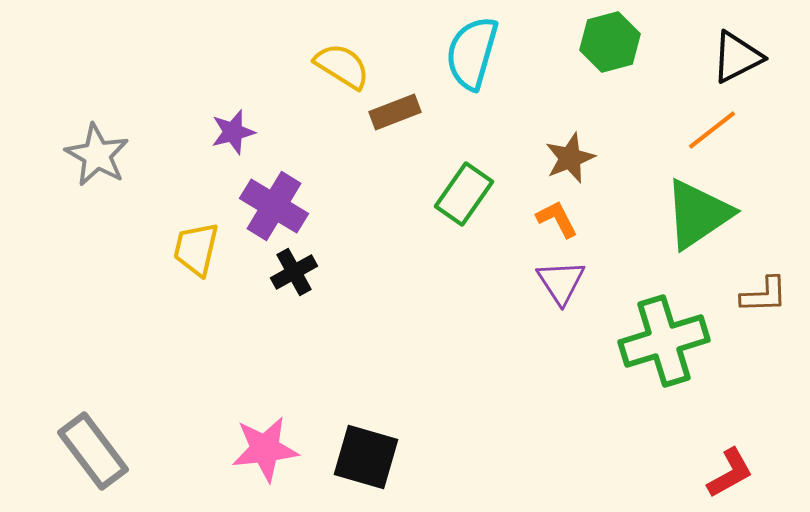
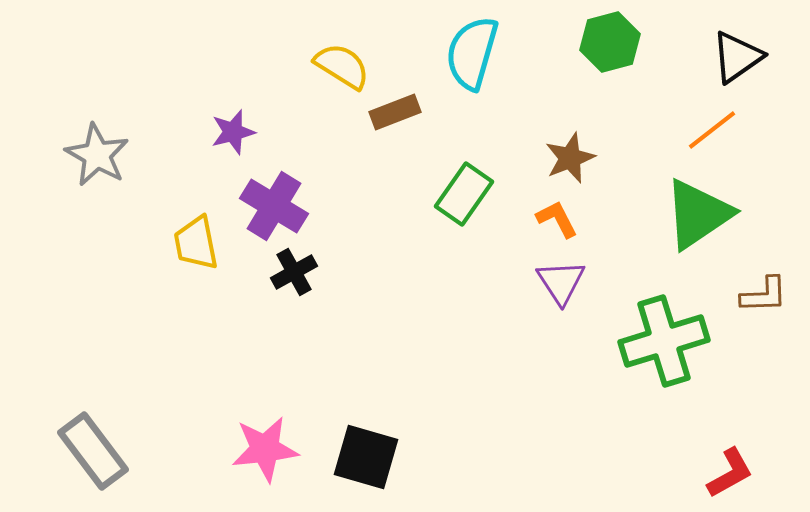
black triangle: rotated 8 degrees counterclockwise
yellow trapezoid: moved 6 px up; rotated 24 degrees counterclockwise
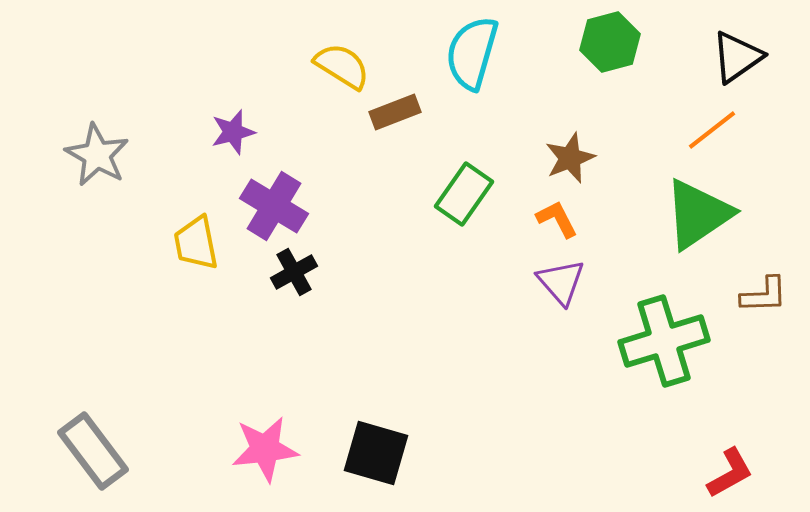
purple triangle: rotated 8 degrees counterclockwise
black square: moved 10 px right, 4 px up
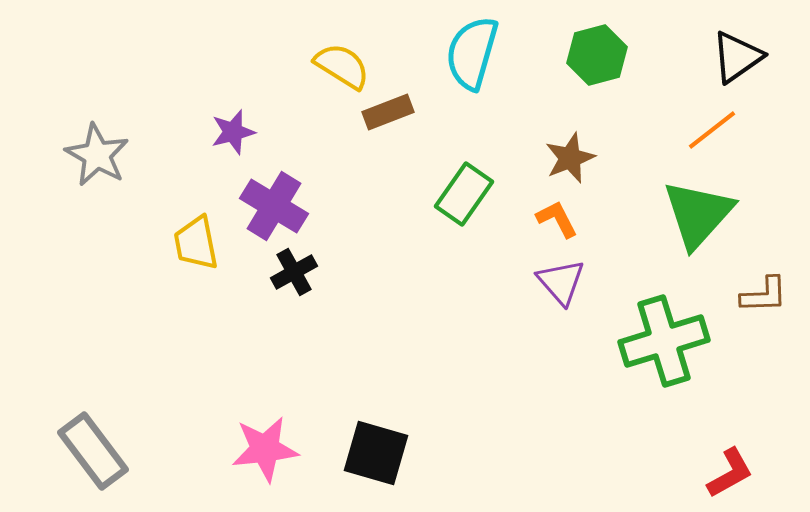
green hexagon: moved 13 px left, 13 px down
brown rectangle: moved 7 px left
green triangle: rotated 14 degrees counterclockwise
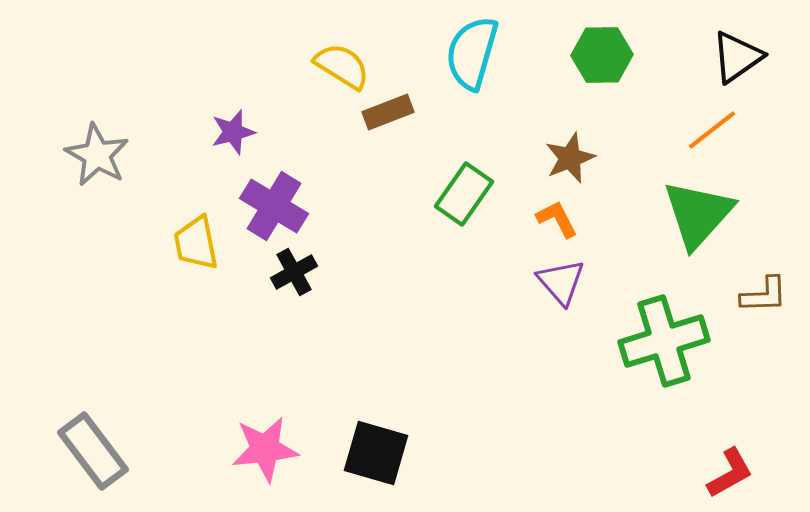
green hexagon: moved 5 px right; rotated 14 degrees clockwise
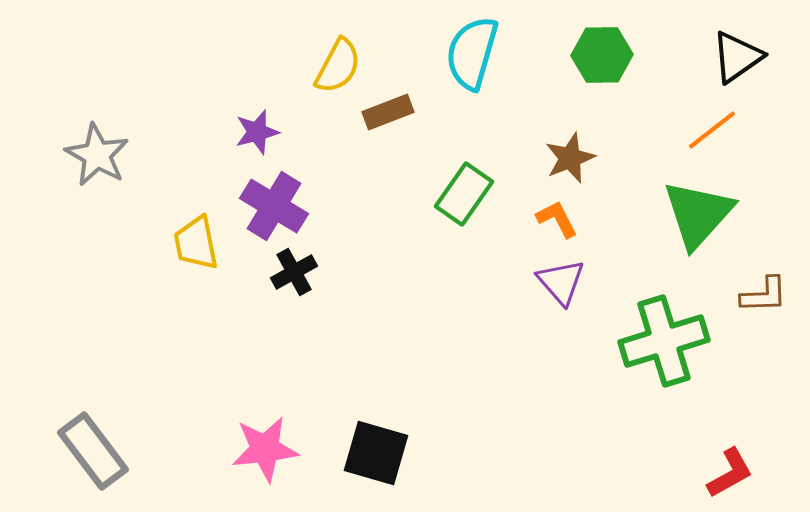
yellow semicircle: moved 4 px left; rotated 86 degrees clockwise
purple star: moved 24 px right
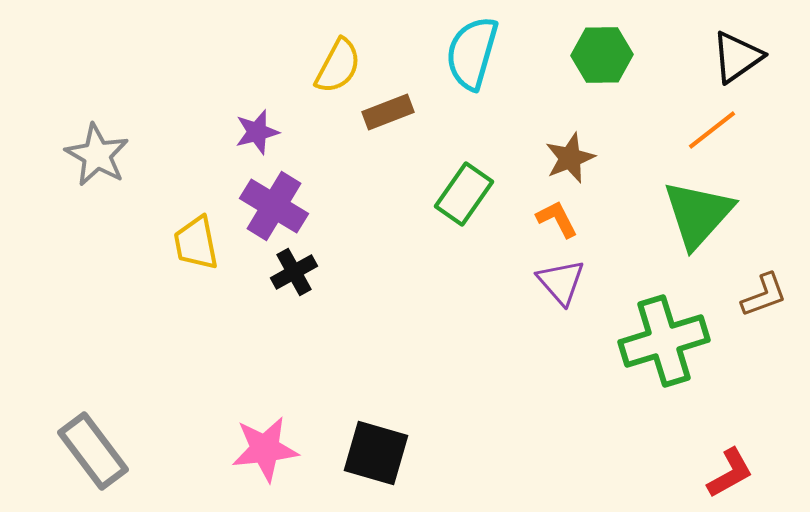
brown L-shape: rotated 18 degrees counterclockwise
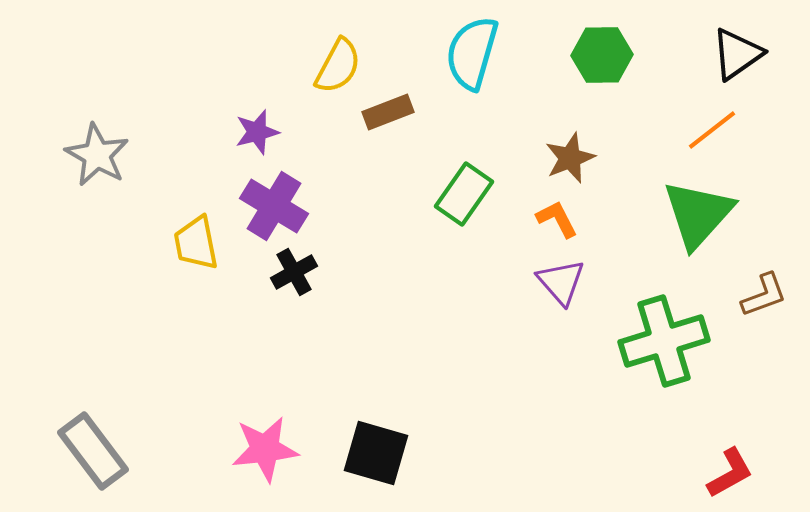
black triangle: moved 3 px up
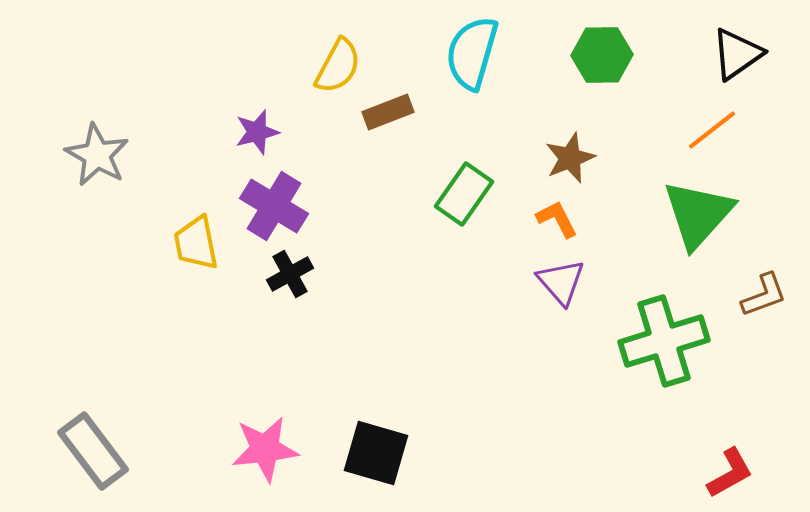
black cross: moved 4 px left, 2 px down
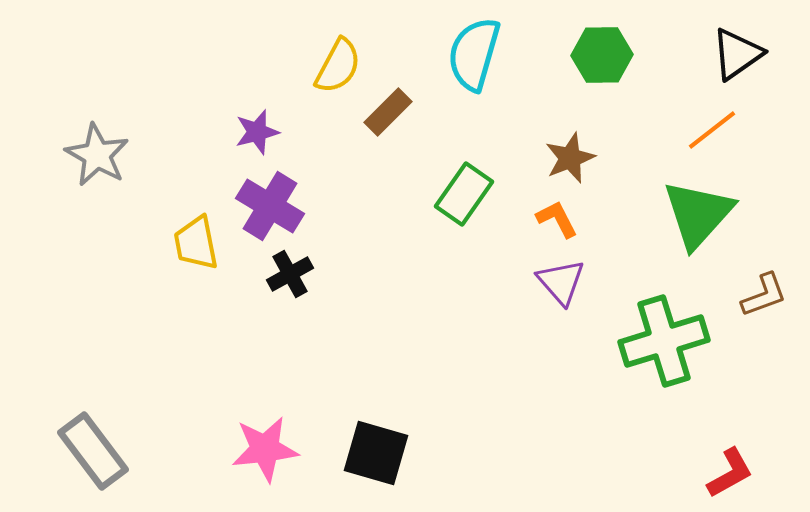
cyan semicircle: moved 2 px right, 1 px down
brown rectangle: rotated 24 degrees counterclockwise
purple cross: moved 4 px left
